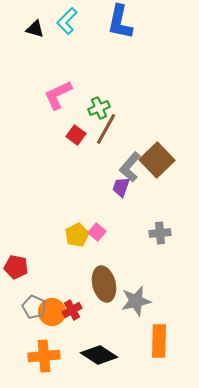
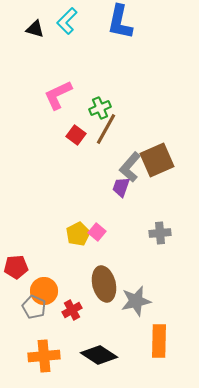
green cross: moved 1 px right
brown square: rotated 20 degrees clockwise
yellow pentagon: moved 1 px right, 1 px up
red pentagon: rotated 15 degrees counterclockwise
orange circle: moved 8 px left, 21 px up
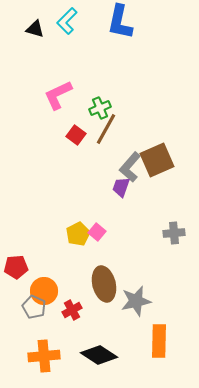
gray cross: moved 14 px right
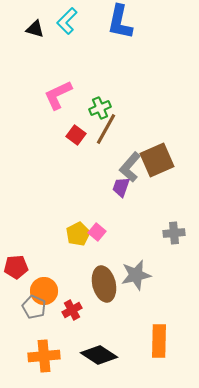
gray star: moved 26 px up
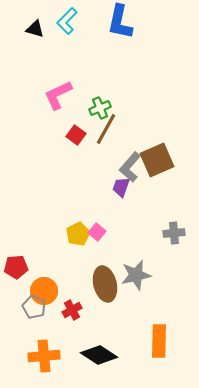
brown ellipse: moved 1 px right
